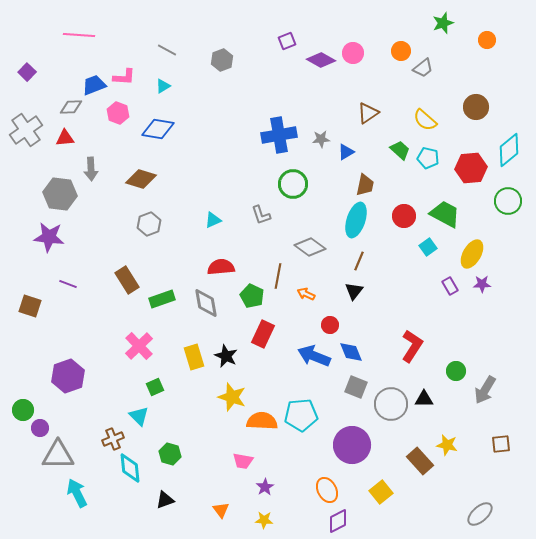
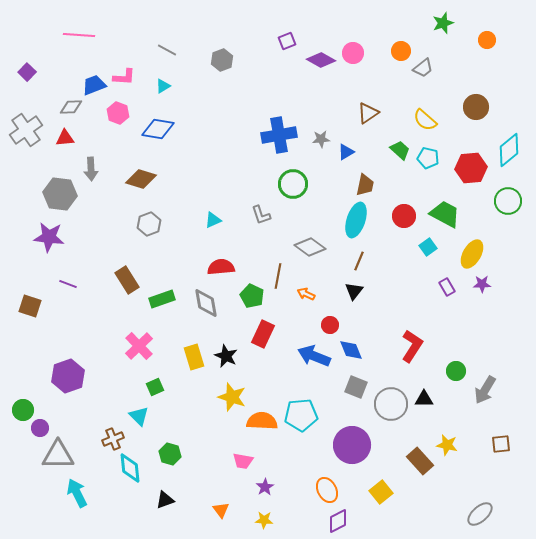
purple rectangle at (450, 286): moved 3 px left, 1 px down
blue diamond at (351, 352): moved 2 px up
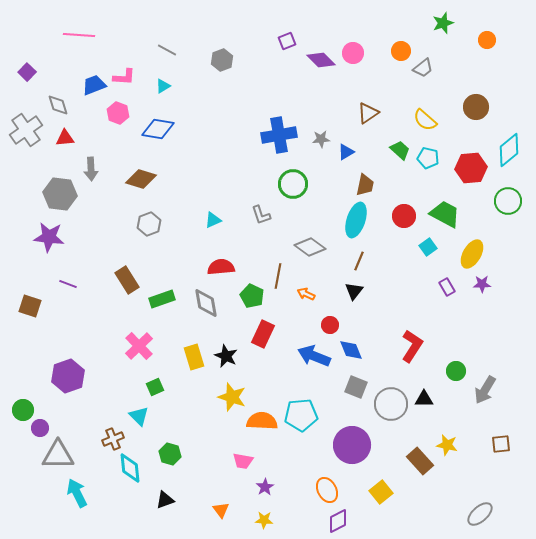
purple diamond at (321, 60): rotated 16 degrees clockwise
gray diamond at (71, 107): moved 13 px left, 2 px up; rotated 75 degrees clockwise
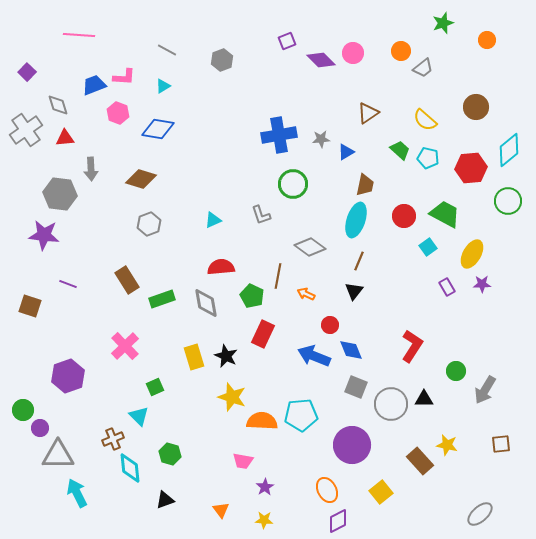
purple star at (49, 237): moved 5 px left, 2 px up
pink cross at (139, 346): moved 14 px left
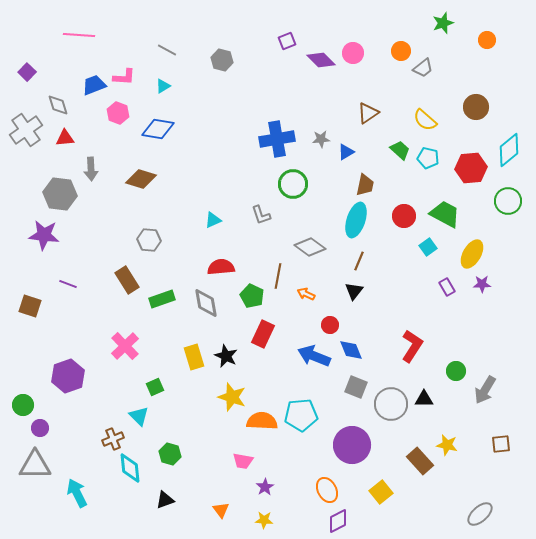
gray hexagon at (222, 60): rotated 25 degrees counterclockwise
blue cross at (279, 135): moved 2 px left, 4 px down
gray hexagon at (149, 224): moved 16 px down; rotated 25 degrees clockwise
green circle at (23, 410): moved 5 px up
gray triangle at (58, 455): moved 23 px left, 10 px down
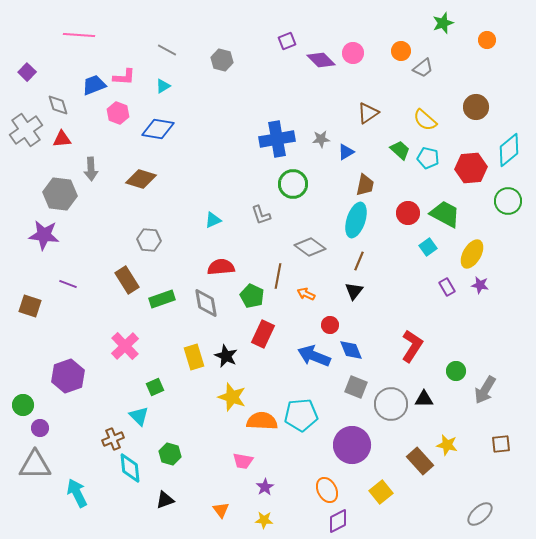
red triangle at (65, 138): moved 3 px left, 1 px down
red circle at (404, 216): moved 4 px right, 3 px up
purple star at (482, 284): moved 2 px left, 1 px down; rotated 12 degrees clockwise
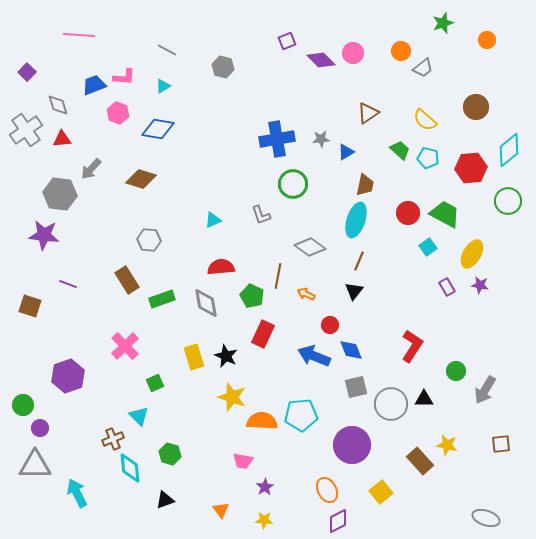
gray hexagon at (222, 60): moved 1 px right, 7 px down
gray arrow at (91, 169): rotated 45 degrees clockwise
green square at (155, 387): moved 4 px up
gray square at (356, 387): rotated 35 degrees counterclockwise
gray ellipse at (480, 514): moved 6 px right, 4 px down; rotated 60 degrees clockwise
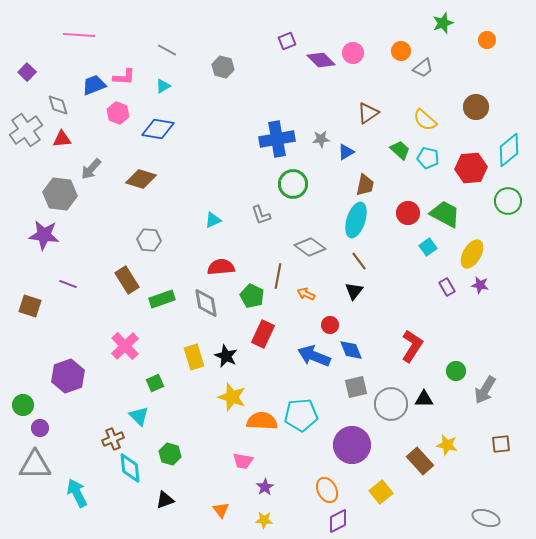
brown line at (359, 261): rotated 60 degrees counterclockwise
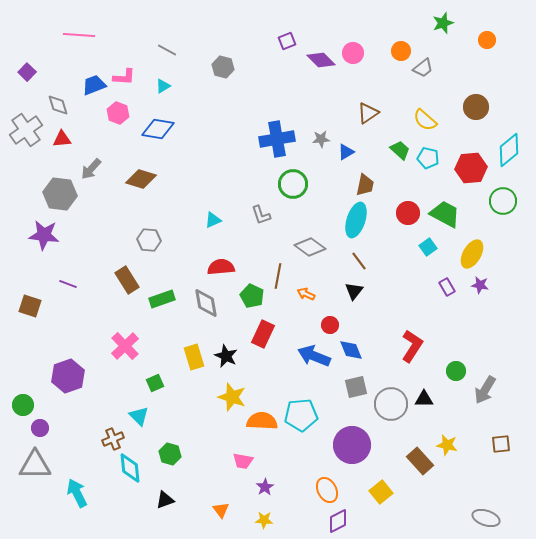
green circle at (508, 201): moved 5 px left
